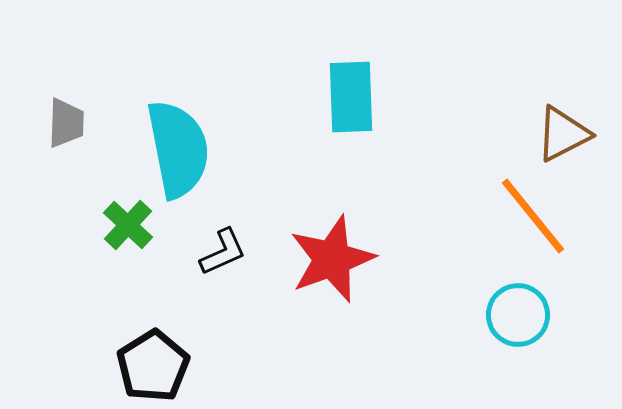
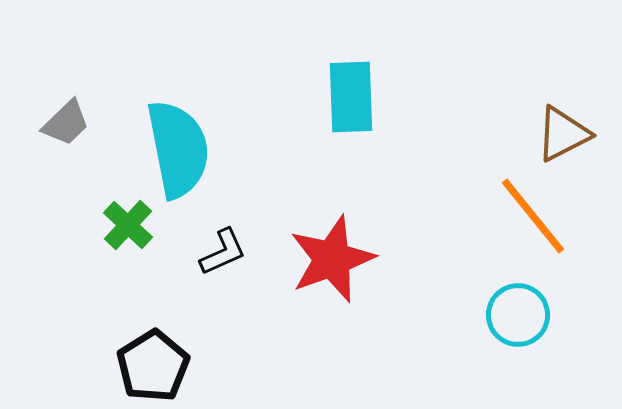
gray trapezoid: rotated 44 degrees clockwise
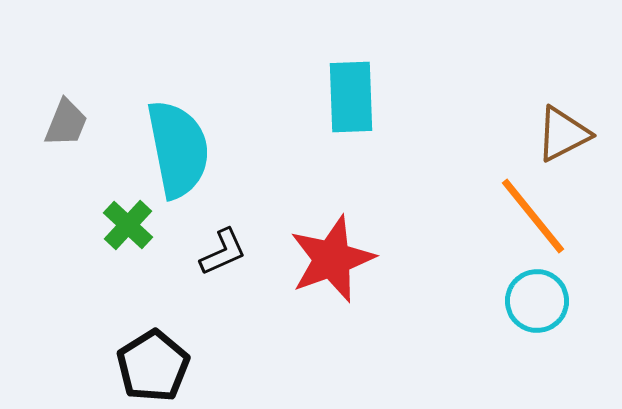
gray trapezoid: rotated 24 degrees counterclockwise
cyan circle: moved 19 px right, 14 px up
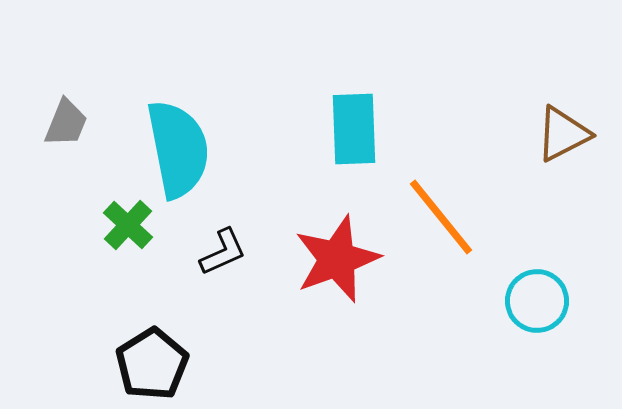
cyan rectangle: moved 3 px right, 32 px down
orange line: moved 92 px left, 1 px down
red star: moved 5 px right
black pentagon: moved 1 px left, 2 px up
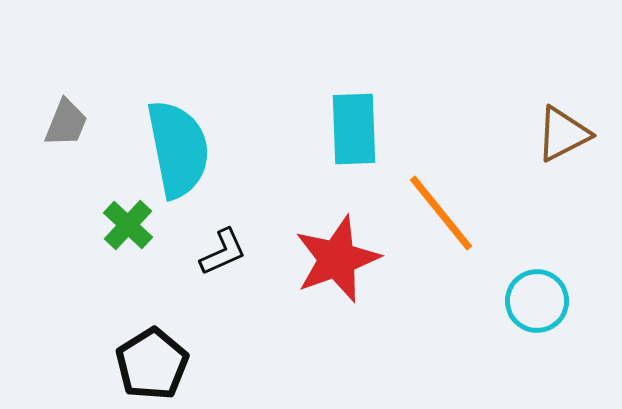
orange line: moved 4 px up
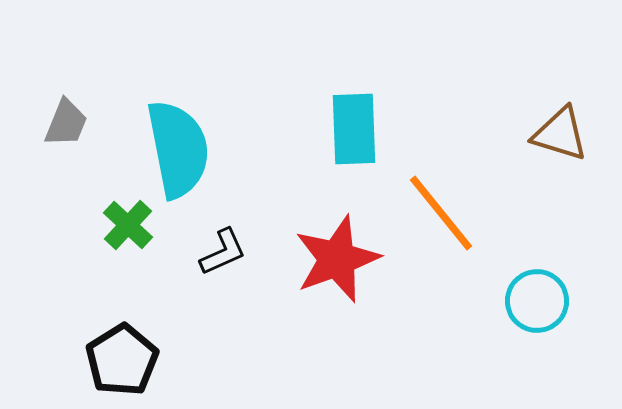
brown triangle: moved 3 px left; rotated 44 degrees clockwise
black pentagon: moved 30 px left, 4 px up
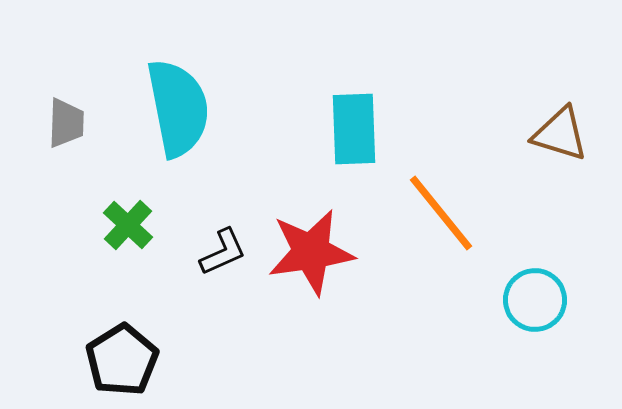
gray trapezoid: rotated 20 degrees counterclockwise
cyan semicircle: moved 41 px up
red star: moved 26 px left, 7 px up; rotated 12 degrees clockwise
cyan circle: moved 2 px left, 1 px up
